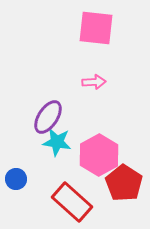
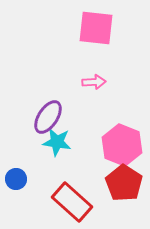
pink hexagon: moved 23 px right, 10 px up; rotated 9 degrees counterclockwise
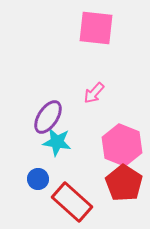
pink arrow: moved 11 px down; rotated 135 degrees clockwise
blue circle: moved 22 px right
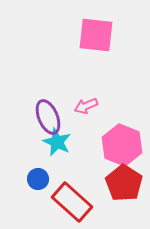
pink square: moved 7 px down
pink arrow: moved 8 px left, 13 px down; rotated 25 degrees clockwise
purple ellipse: rotated 56 degrees counterclockwise
cyan star: rotated 16 degrees clockwise
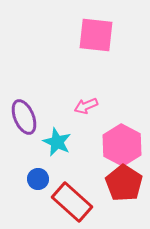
purple ellipse: moved 24 px left
pink hexagon: rotated 6 degrees clockwise
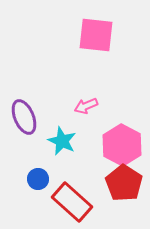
cyan star: moved 5 px right, 1 px up
